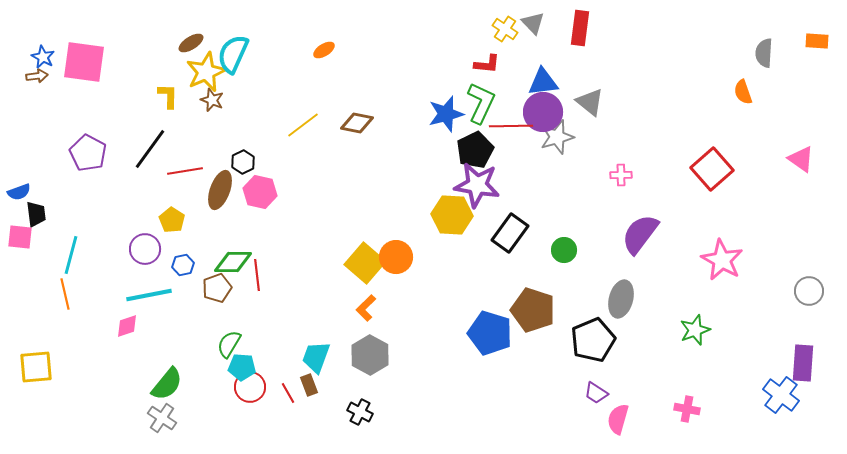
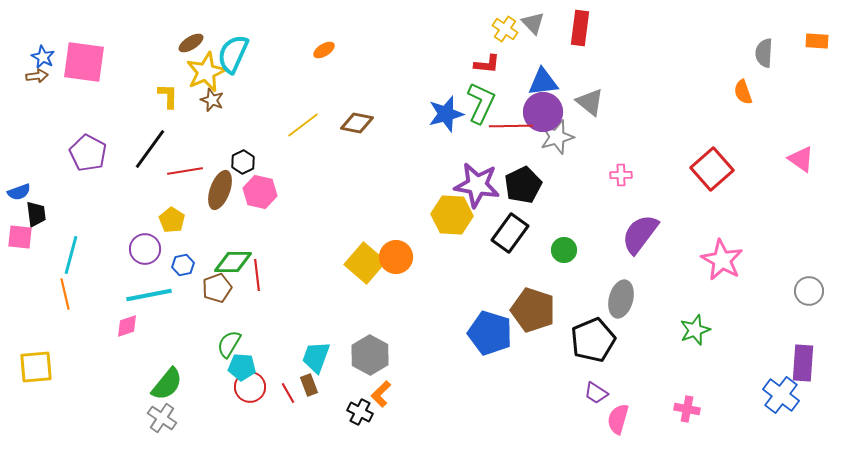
black pentagon at (475, 150): moved 48 px right, 35 px down
orange L-shape at (366, 308): moved 15 px right, 86 px down
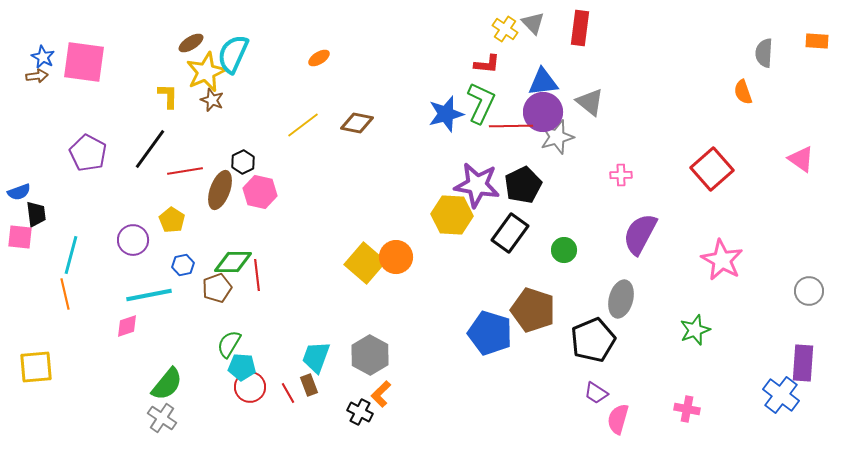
orange ellipse at (324, 50): moved 5 px left, 8 px down
purple semicircle at (640, 234): rotated 9 degrees counterclockwise
purple circle at (145, 249): moved 12 px left, 9 px up
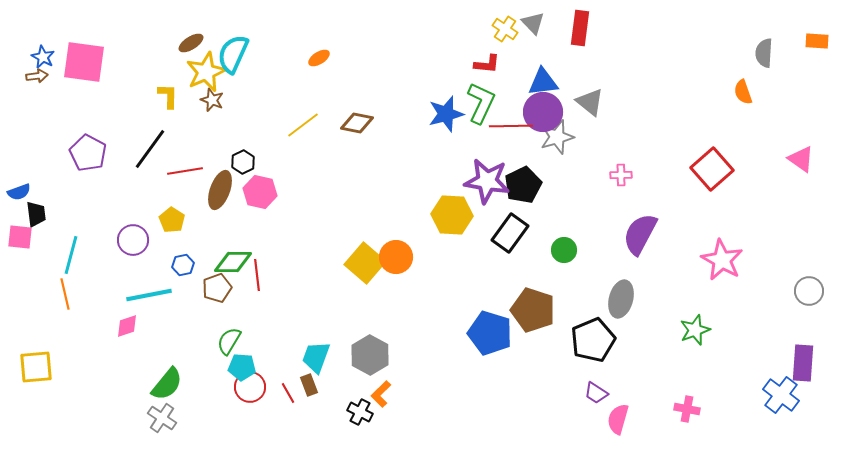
purple star at (477, 185): moved 10 px right, 4 px up
green semicircle at (229, 344): moved 3 px up
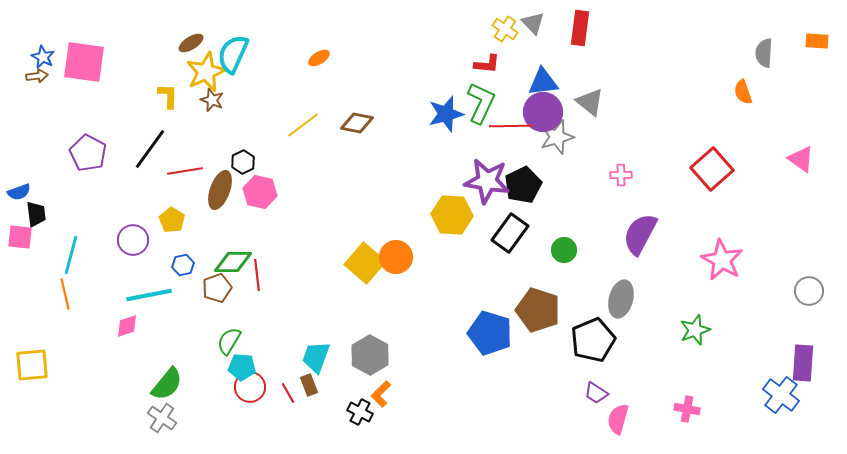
brown pentagon at (533, 310): moved 5 px right
yellow square at (36, 367): moved 4 px left, 2 px up
